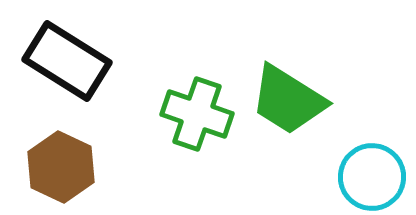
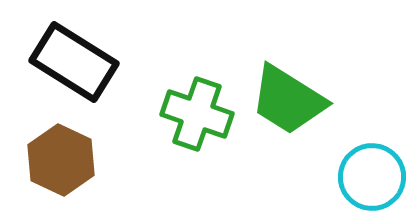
black rectangle: moved 7 px right, 1 px down
brown hexagon: moved 7 px up
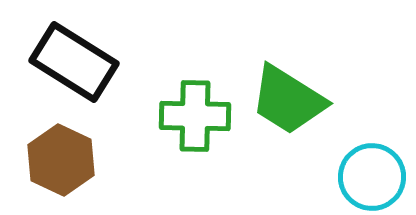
green cross: moved 2 px left, 2 px down; rotated 18 degrees counterclockwise
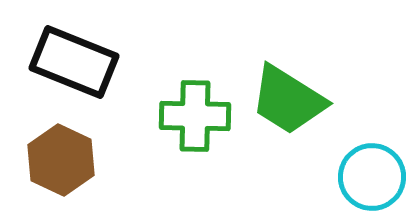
black rectangle: rotated 10 degrees counterclockwise
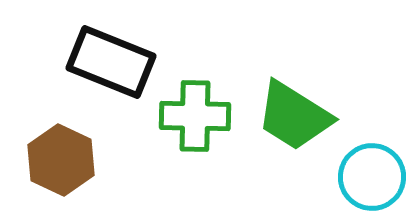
black rectangle: moved 37 px right
green trapezoid: moved 6 px right, 16 px down
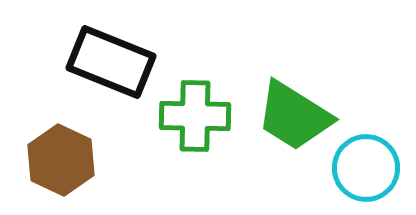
cyan circle: moved 6 px left, 9 px up
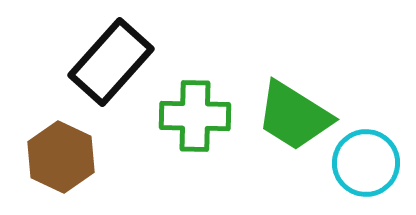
black rectangle: rotated 70 degrees counterclockwise
brown hexagon: moved 3 px up
cyan circle: moved 5 px up
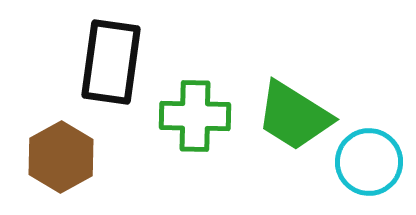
black rectangle: rotated 34 degrees counterclockwise
brown hexagon: rotated 6 degrees clockwise
cyan circle: moved 3 px right, 1 px up
